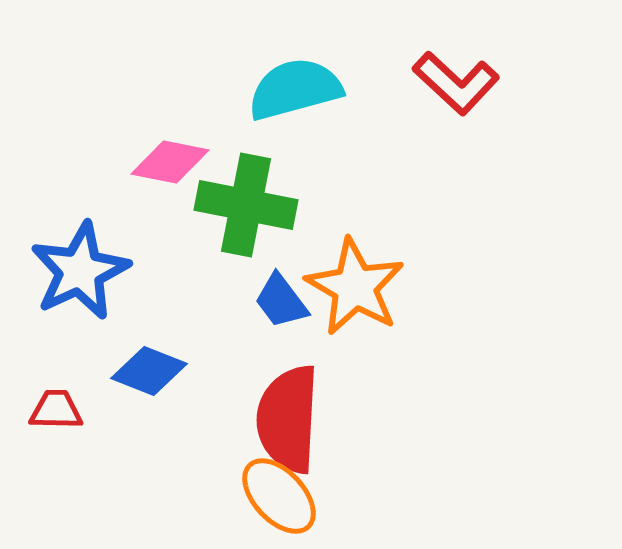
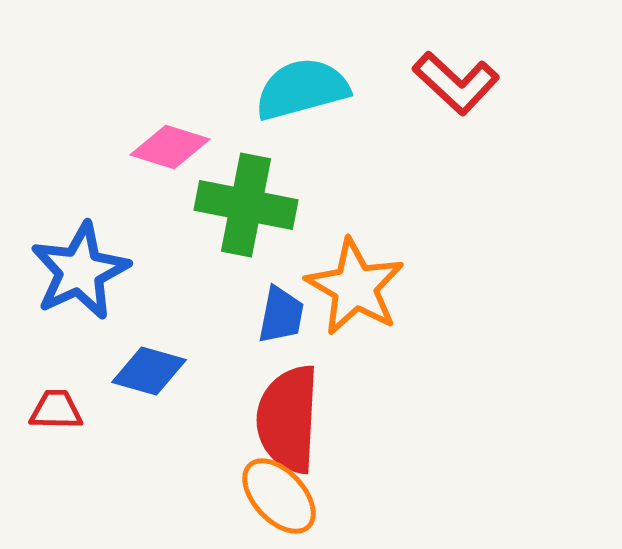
cyan semicircle: moved 7 px right
pink diamond: moved 15 px up; rotated 6 degrees clockwise
blue trapezoid: moved 14 px down; rotated 132 degrees counterclockwise
blue diamond: rotated 6 degrees counterclockwise
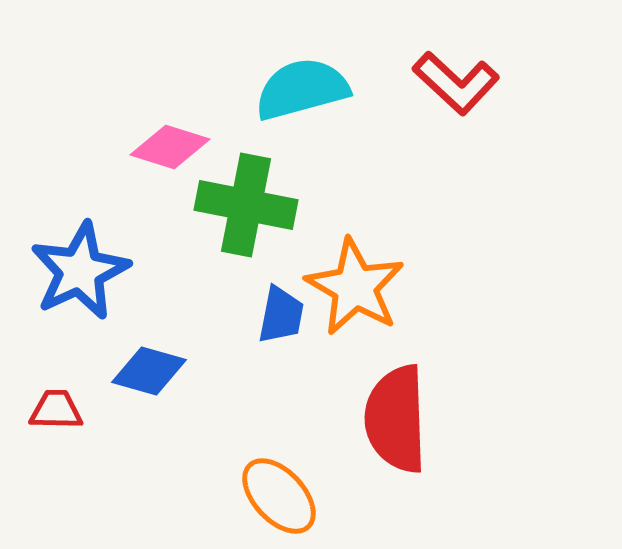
red semicircle: moved 108 px right; rotated 5 degrees counterclockwise
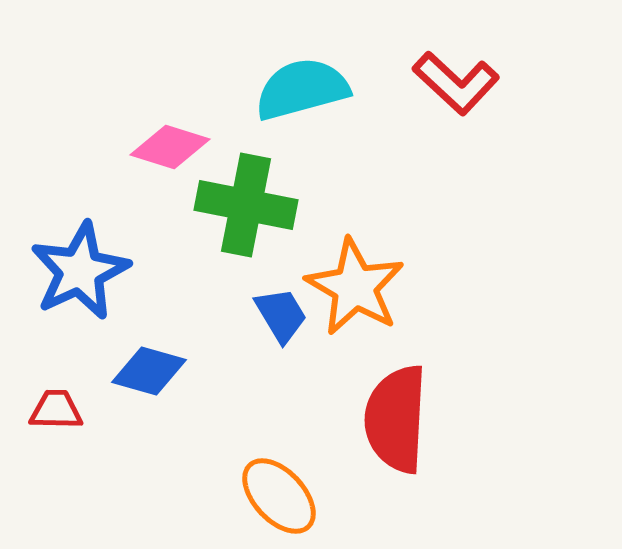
blue trapezoid: rotated 42 degrees counterclockwise
red semicircle: rotated 5 degrees clockwise
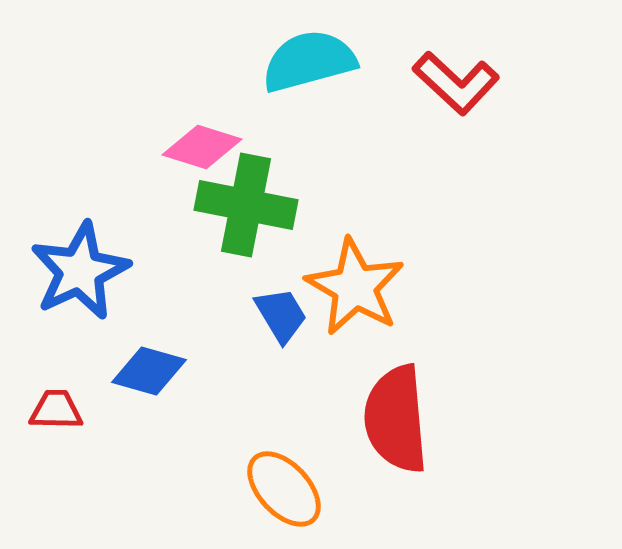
cyan semicircle: moved 7 px right, 28 px up
pink diamond: moved 32 px right
red semicircle: rotated 8 degrees counterclockwise
orange ellipse: moved 5 px right, 7 px up
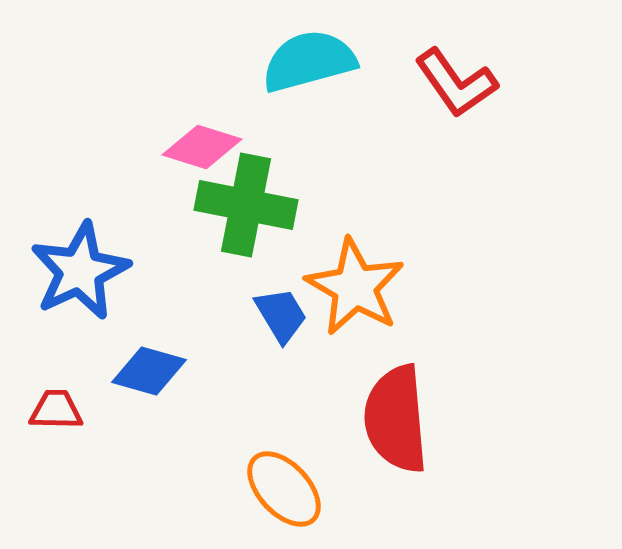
red L-shape: rotated 12 degrees clockwise
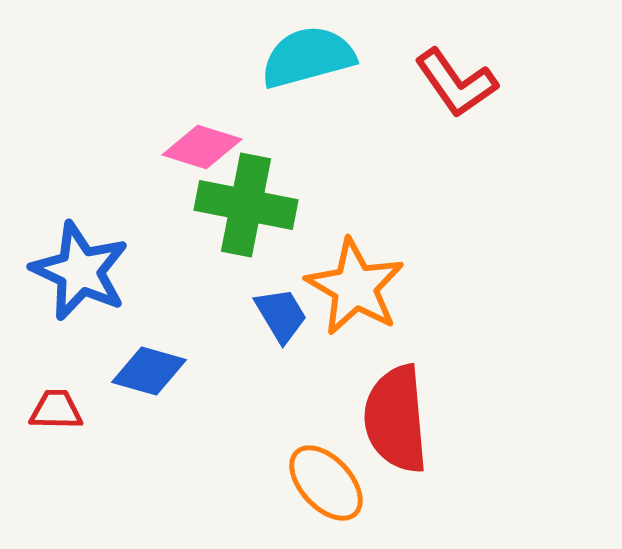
cyan semicircle: moved 1 px left, 4 px up
blue star: rotated 22 degrees counterclockwise
orange ellipse: moved 42 px right, 6 px up
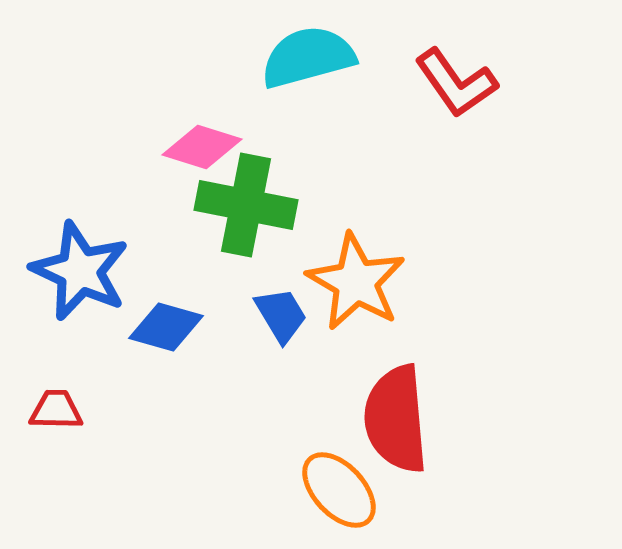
orange star: moved 1 px right, 5 px up
blue diamond: moved 17 px right, 44 px up
orange ellipse: moved 13 px right, 7 px down
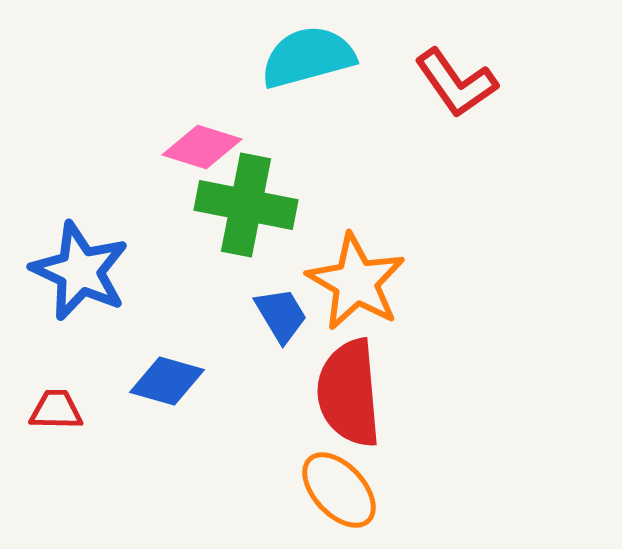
blue diamond: moved 1 px right, 54 px down
red semicircle: moved 47 px left, 26 px up
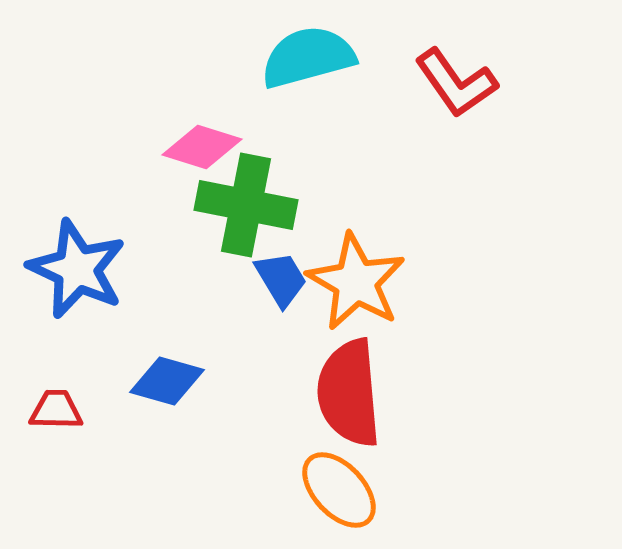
blue star: moved 3 px left, 2 px up
blue trapezoid: moved 36 px up
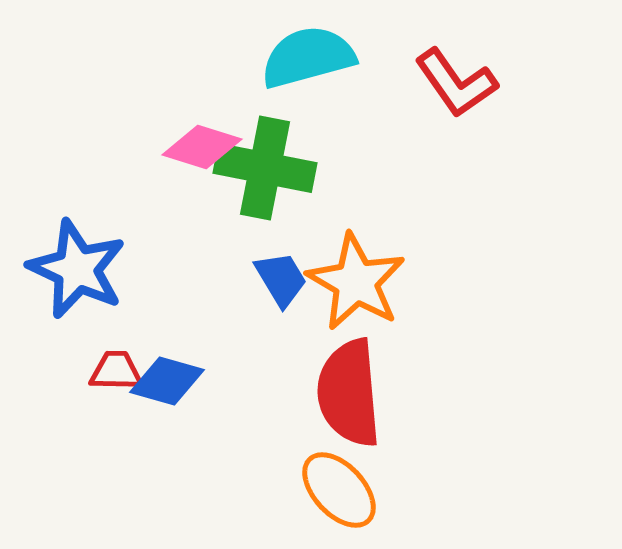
green cross: moved 19 px right, 37 px up
red trapezoid: moved 60 px right, 39 px up
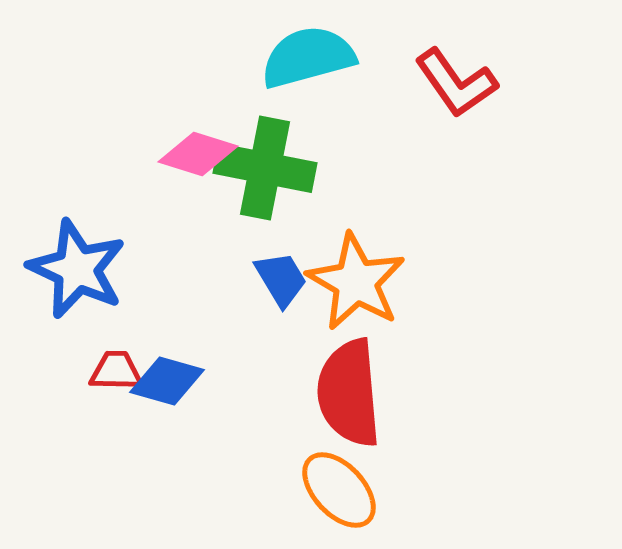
pink diamond: moved 4 px left, 7 px down
